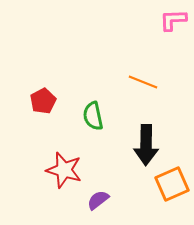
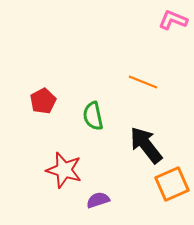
pink L-shape: rotated 24 degrees clockwise
black arrow: rotated 141 degrees clockwise
purple semicircle: rotated 20 degrees clockwise
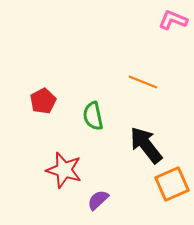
purple semicircle: rotated 25 degrees counterclockwise
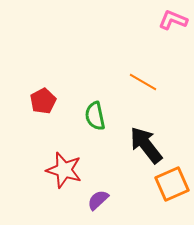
orange line: rotated 8 degrees clockwise
green semicircle: moved 2 px right
